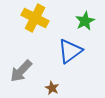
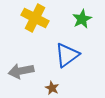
green star: moved 3 px left, 2 px up
blue triangle: moved 3 px left, 4 px down
gray arrow: rotated 35 degrees clockwise
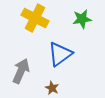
green star: rotated 18 degrees clockwise
blue triangle: moved 7 px left, 1 px up
gray arrow: rotated 125 degrees clockwise
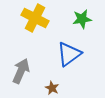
blue triangle: moved 9 px right
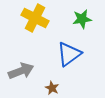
gray arrow: rotated 45 degrees clockwise
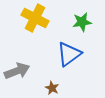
green star: moved 3 px down
gray arrow: moved 4 px left
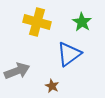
yellow cross: moved 2 px right, 4 px down; rotated 12 degrees counterclockwise
green star: rotated 30 degrees counterclockwise
brown star: moved 2 px up
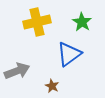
yellow cross: rotated 28 degrees counterclockwise
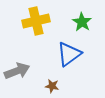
yellow cross: moved 1 px left, 1 px up
brown star: rotated 16 degrees counterclockwise
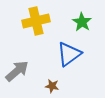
gray arrow: rotated 20 degrees counterclockwise
